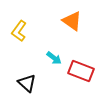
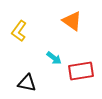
red rectangle: rotated 30 degrees counterclockwise
black triangle: rotated 30 degrees counterclockwise
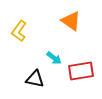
orange triangle: moved 1 px left
black triangle: moved 8 px right, 4 px up
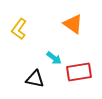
orange triangle: moved 2 px right, 3 px down
yellow L-shape: moved 2 px up
red rectangle: moved 2 px left, 1 px down
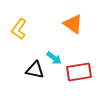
black triangle: moved 9 px up
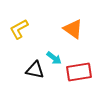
orange triangle: moved 5 px down
yellow L-shape: rotated 25 degrees clockwise
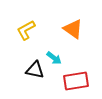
yellow L-shape: moved 7 px right, 1 px down
red rectangle: moved 3 px left, 9 px down
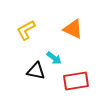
orange triangle: rotated 10 degrees counterclockwise
black triangle: moved 1 px right, 1 px down
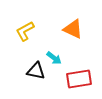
yellow L-shape: moved 1 px left, 1 px down
red rectangle: moved 3 px right, 2 px up
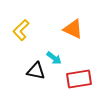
yellow L-shape: moved 4 px left, 1 px up; rotated 15 degrees counterclockwise
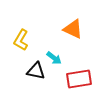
yellow L-shape: moved 10 px down; rotated 15 degrees counterclockwise
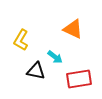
cyan arrow: moved 1 px right, 1 px up
